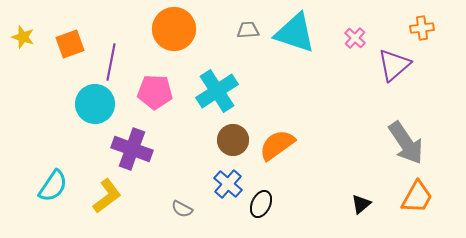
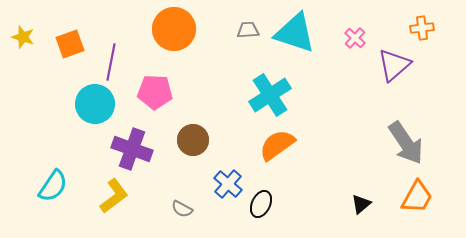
cyan cross: moved 53 px right, 4 px down
brown circle: moved 40 px left
yellow L-shape: moved 7 px right
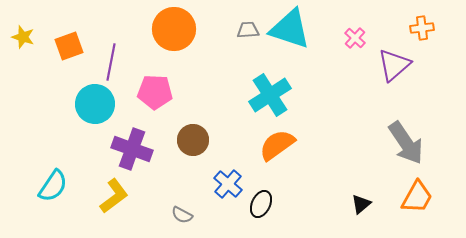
cyan triangle: moved 5 px left, 4 px up
orange square: moved 1 px left, 2 px down
gray semicircle: moved 6 px down
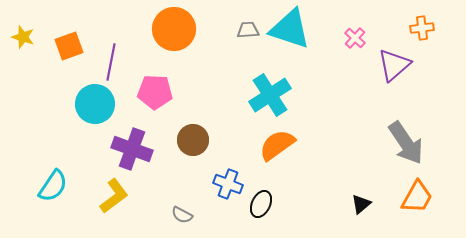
blue cross: rotated 20 degrees counterclockwise
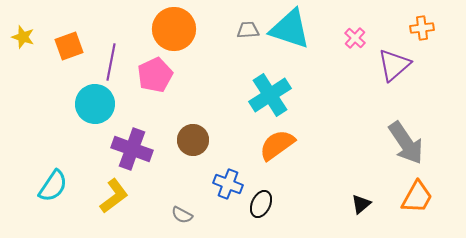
pink pentagon: moved 17 px up; rotated 28 degrees counterclockwise
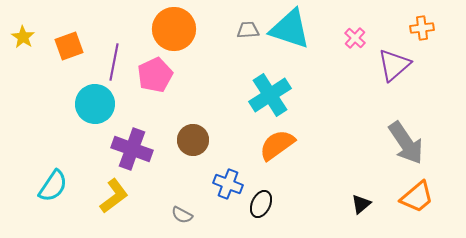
yellow star: rotated 15 degrees clockwise
purple line: moved 3 px right
orange trapezoid: rotated 21 degrees clockwise
